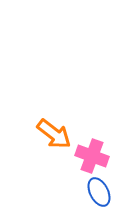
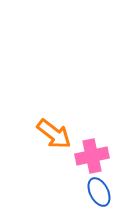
pink cross: rotated 32 degrees counterclockwise
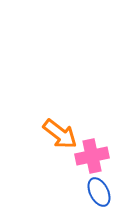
orange arrow: moved 6 px right
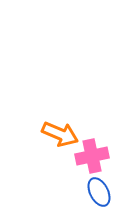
orange arrow: rotated 15 degrees counterclockwise
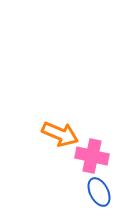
pink cross: rotated 24 degrees clockwise
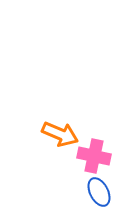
pink cross: moved 2 px right
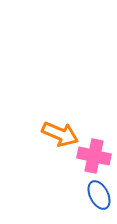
blue ellipse: moved 3 px down
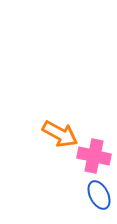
orange arrow: rotated 6 degrees clockwise
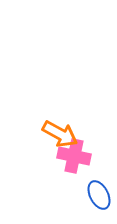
pink cross: moved 20 px left
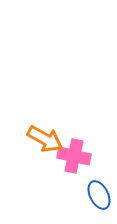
orange arrow: moved 15 px left, 5 px down
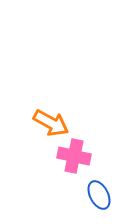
orange arrow: moved 6 px right, 16 px up
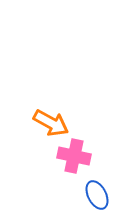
blue ellipse: moved 2 px left
